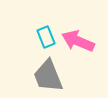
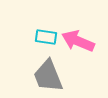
cyan rectangle: rotated 60 degrees counterclockwise
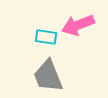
pink arrow: moved 16 px up; rotated 44 degrees counterclockwise
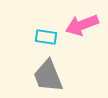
pink arrow: moved 4 px right
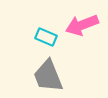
cyan rectangle: rotated 15 degrees clockwise
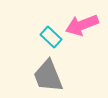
cyan rectangle: moved 5 px right; rotated 20 degrees clockwise
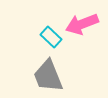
pink arrow: moved 1 px up
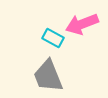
cyan rectangle: moved 2 px right, 1 px down; rotated 15 degrees counterclockwise
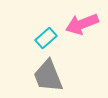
cyan rectangle: moved 7 px left; rotated 70 degrees counterclockwise
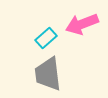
gray trapezoid: moved 2 px up; rotated 15 degrees clockwise
